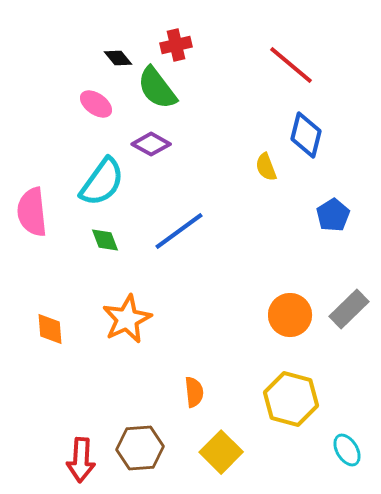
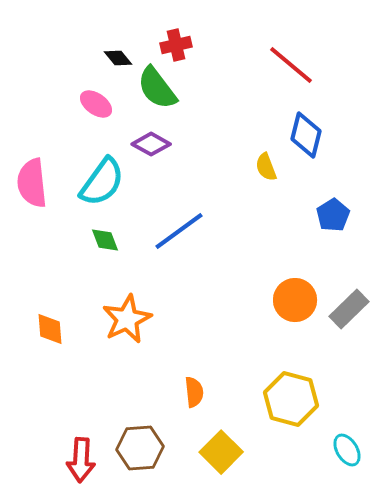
pink semicircle: moved 29 px up
orange circle: moved 5 px right, 15 px up
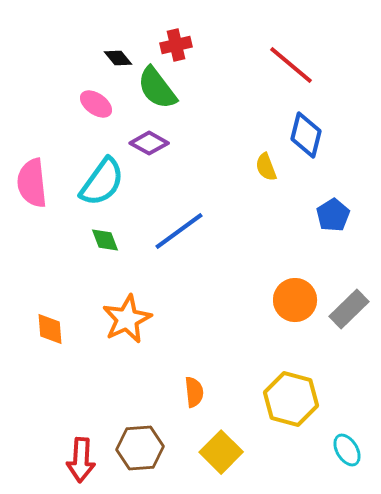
purple diamond: moved 2 px left, 1 px up
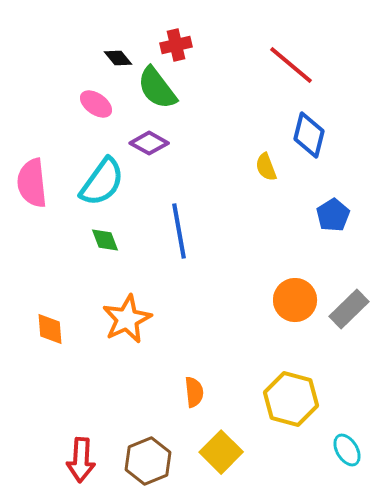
blue diamond: moved 3 px right
blue line: rotated 64 degrees counterclockwise
brown hexagon: moved 8 px right, 13 px down; rotated 18 degrees counterclockwise
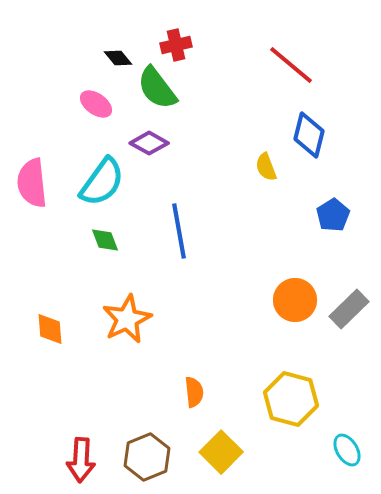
brown hexagon: moved 1 px left, 4 px up
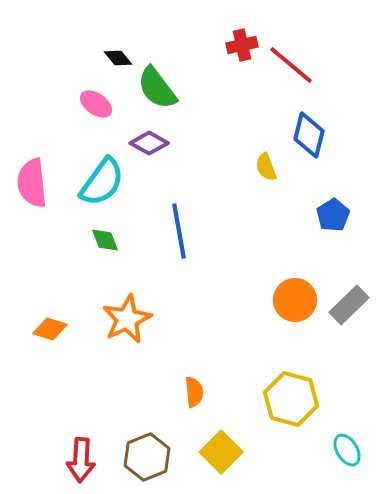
red cross: moved 66 px right
gray rectangle: moved 4 px up
orange diamond: rotated 68 degrees counterclockwise
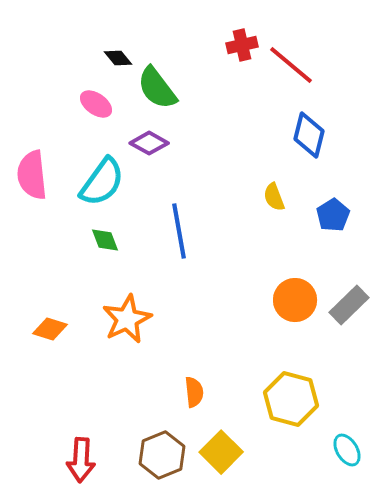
yellow semicircle: moved 8 px right, 30 px down
pink semicircle: moved 8 px up
brown hexagon: moved 15 px right, 2 px up
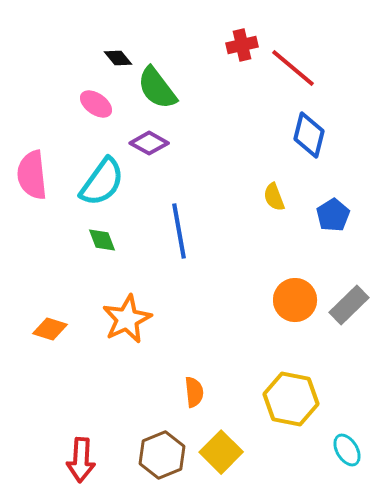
red line: moved 2 px right, 3 px down
green diamond: moved 3 px left
yellow hexagon: rotated 4 degrees counterclockwise
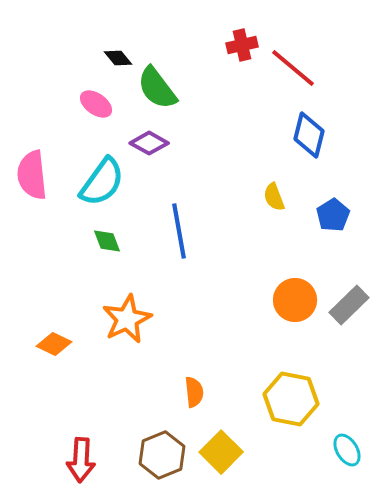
green diamond: moved 5 px right, 1 px down
orange diamond: moved 4 px right, 15 px down; rotated 8 degrees clockwise
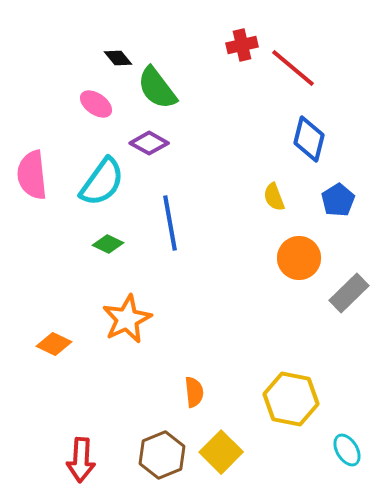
blue diamond: moved 4 px down
blue pentagon: moved 5 px right, 15 px up
blue line: moved 9 px left, 8 px up
green diamond: moved 1 px right, 3 px down; rotated 44 degrees counterclockwise
orange circle: moved 4 px right, 42 px up
gray rectangle: moved 12 px up
